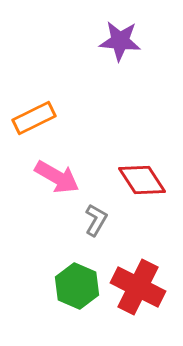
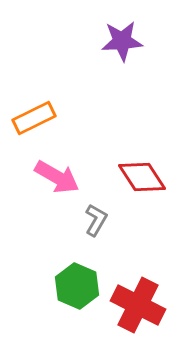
purple star: moved 2 px right; rotated 9 degrees counterclockwise
red diamond: moved 3 px up
red cross: moved 18 px down
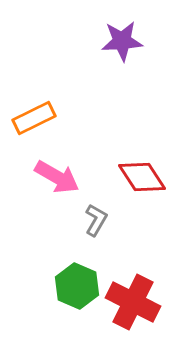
red cross: moved 5 px left, 3 px up
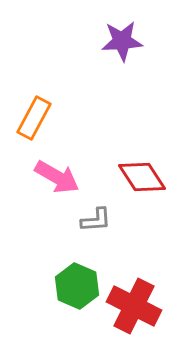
orange rectangle: rotated 36 degrees counterclockwise
gray L-shape: rotated 56 degrees clockwise
red cross: moved 1 px right, 4 px down
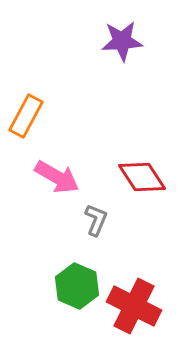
orange rectangle: moved 8 px left, 2 px up
gray L-shape: rotated 64 degrees counterclockwise
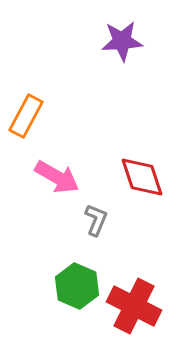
red diamond: rotated 15 degrees clockwise
